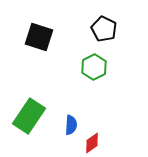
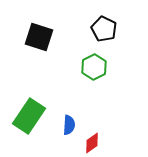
blue semicircle: moved 2 px left
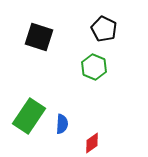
green hexagon: rotated 10 degrees counterclockwise
blue semicircle: moved 7 px left, 1 px up
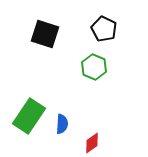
black square: moved 6 px right, 3 px up
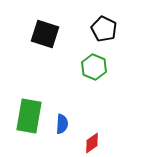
green rectangle: rotated 24 degrees counterclockwise
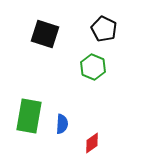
green hexagon: moved 1 px left
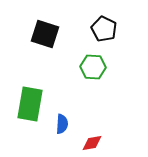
green hexagon: rotated 20 degrees counterclockwise
green rectangle: moved 1 px right, 12 px up
red diamond: rotated 25 degrees clockwise
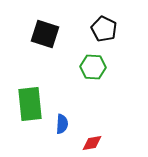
green rectangle: rotated 16 degrees counterclockwise
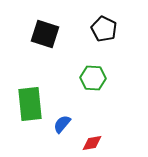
green hexagon: moved 11 px down
blue semicircle: rotated 144 degrees counterclockwise
